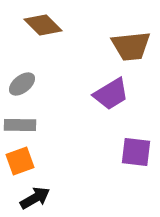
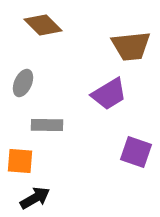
gray ellipse: moved 1 px right, 1 px up; rotated 28 degrees counterclockwise
purple trapezoid: moved 2 px left
gray rectangle: moved 27 px right
purple square: rotated 12 degrees clockwise
orange square: rotated 24 degrees clockwise
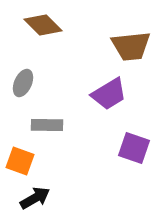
purple square: moved 2 px left, 4 px up
orange square: rotated 16 degrees clockwise
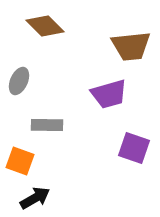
brown diamond: moved 2 px right, 1 px down
gray ellipse: moved 4 px left, 2 px up
purple trapezoid: rotated 15 degrees clockwise
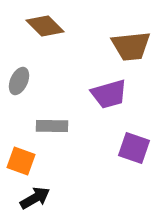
gray rectangle: moved 5 px right, 1 px down
orange square: moved 1 px right
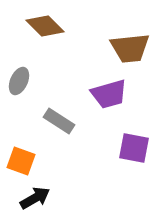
brown trapezoid: moved 1 px left, 2 px down
gray rectangle: moved 7 px right, 5 px up; rotated 32 degrees clockwise
purple square: rotated 8 degrees counterclockwise
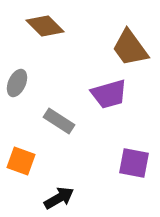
brown trapezoid: rotated 60 degrees clockwise
gray ellipse: moved 2 px left, 2 px down
purple square: moved 15 px down
black arrow: moved 24 px right
